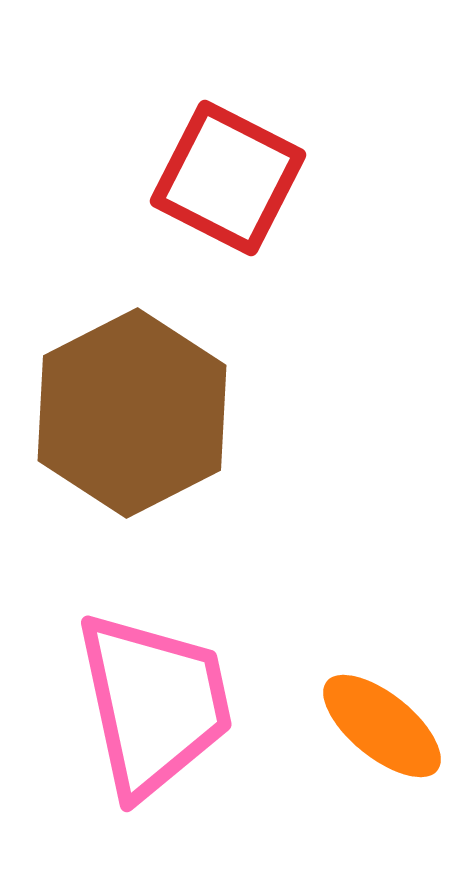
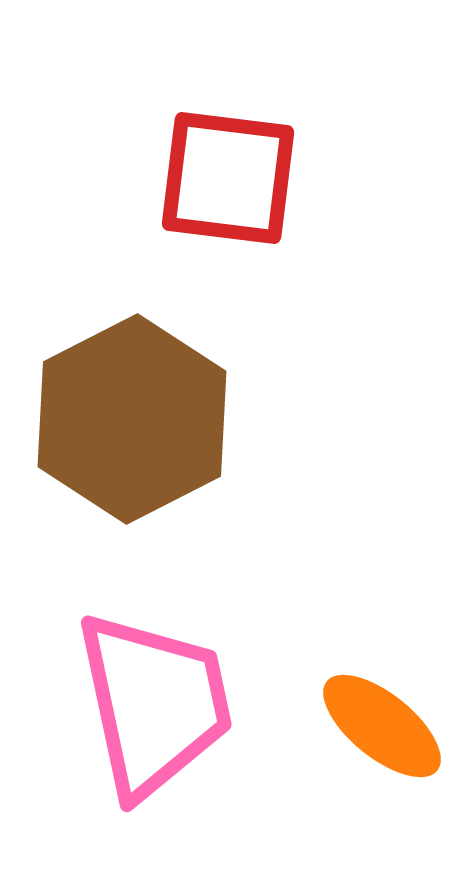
red square: rotated 20 degrees counterclockwise
brown hexagon: moved 6 px down
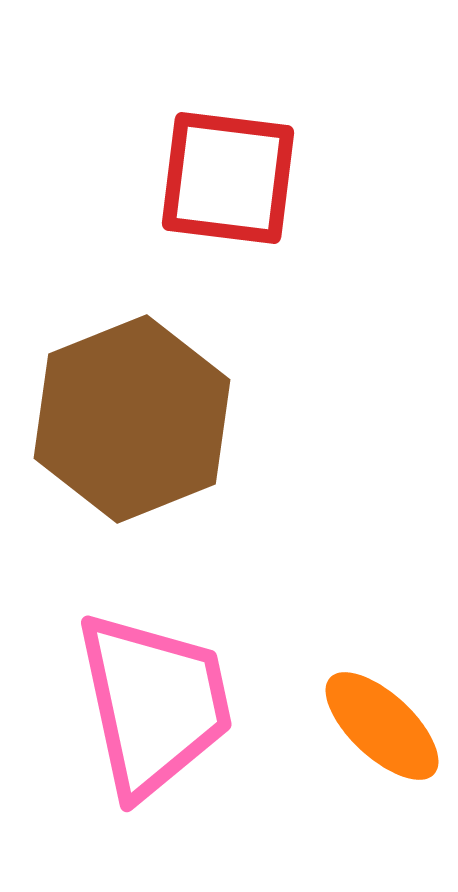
brown hexagon: rotated 5 degrees clockwise
orange ellipse: rotated 4 degrees clockwise
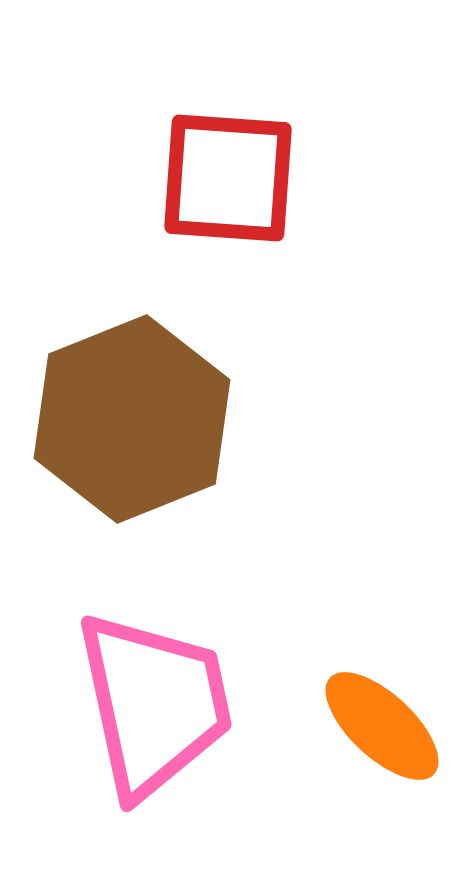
red square: rotated 3 degrees counterclockwise
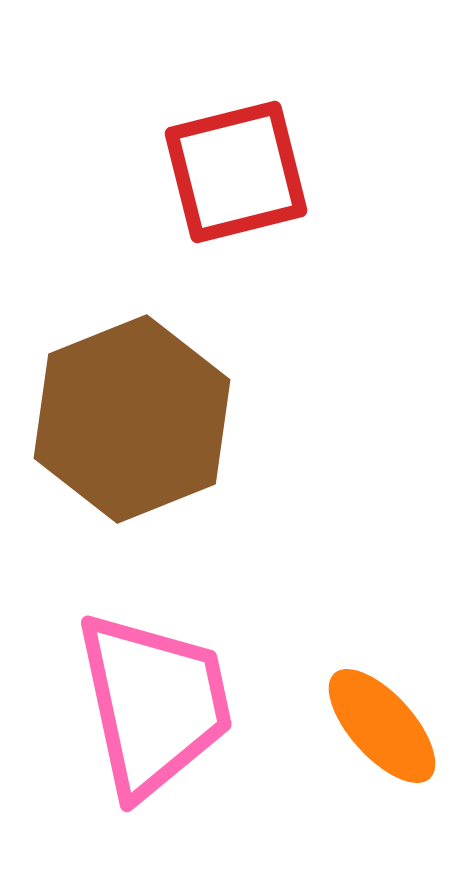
red square: moved 8 px right, 6 px up; rotated 18 degrees counterclockwise
orange ellipse: rotated 5 degrees clockwise
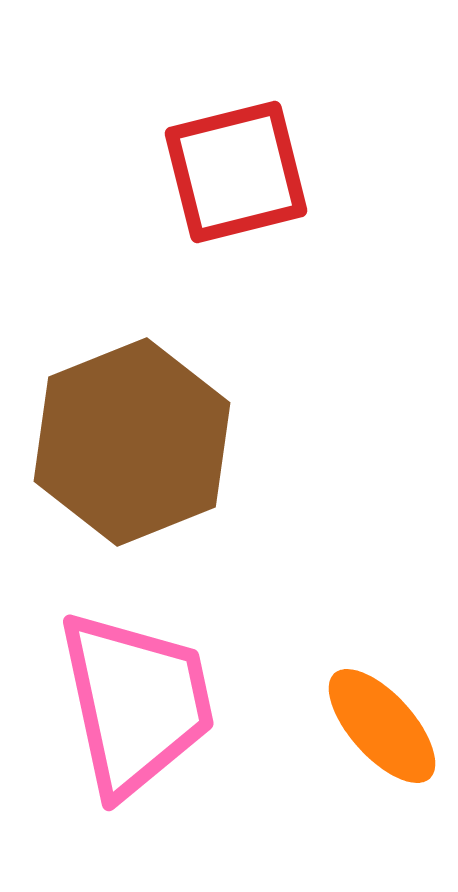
brown hexagon: moved 23 px down
pink trapezoid: moved 18 px left, 1 px up
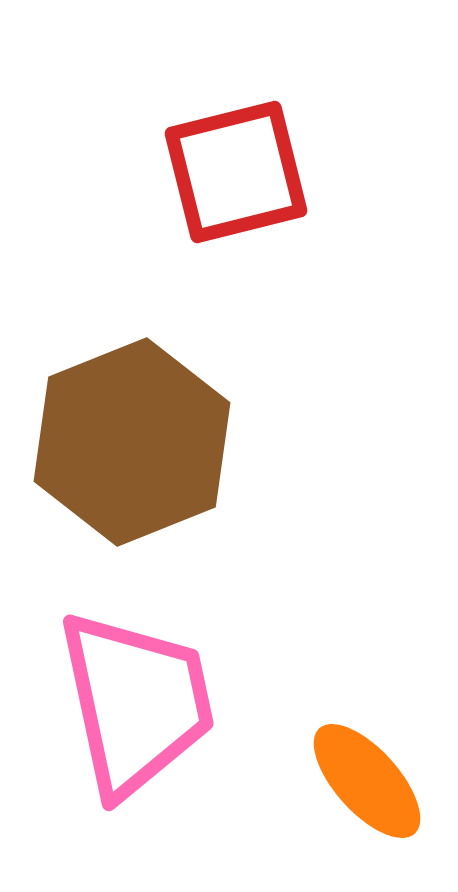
orange ellipse: moved 15 px left, 55 px down
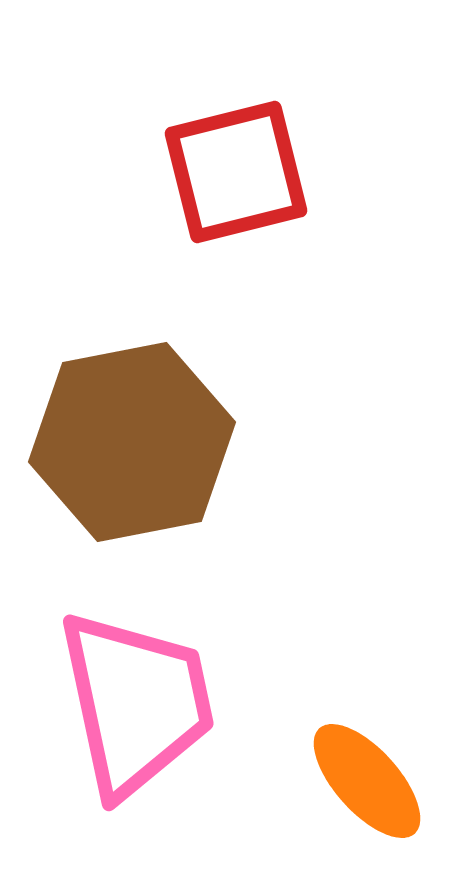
brown hexagon: rotated 11 degrees clockwise
